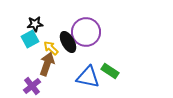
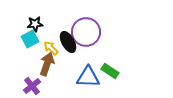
blue triangle: rotated 10 degrees counterclockwise
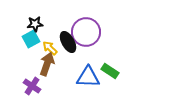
cyan square: moved 1 px right
yellow arrow: moved 1 px left
purple cross: rotated 18 degrees counterclockwise
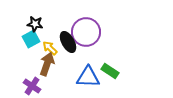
black star: rotated 14 degrees clockwise
